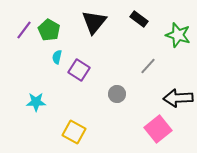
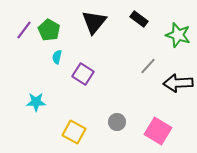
purple square: moved 4 px right, 4 px down
gray circle: moved 28 px down
black arrow: moved 15 px up
pink square: moved 2 px down; rotated 20 degrees counterclockwise
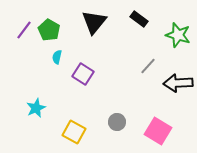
cyan star: moved 6 px down; rotated 24 degrees counterclockwise
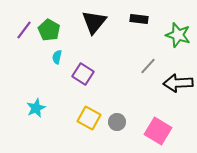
black rectangle: rotated 30 degrees counterclockwise
yellow square: moved 15 px right, 14 px up
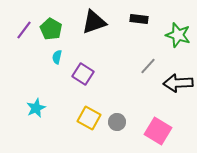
black triangle: rotated 32 degrees clockwise
green pentagon: moved 2 px right, 1 px up
